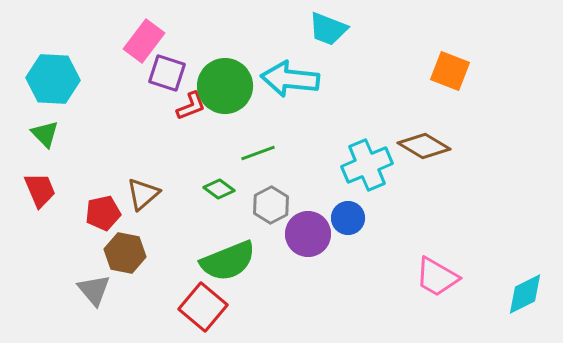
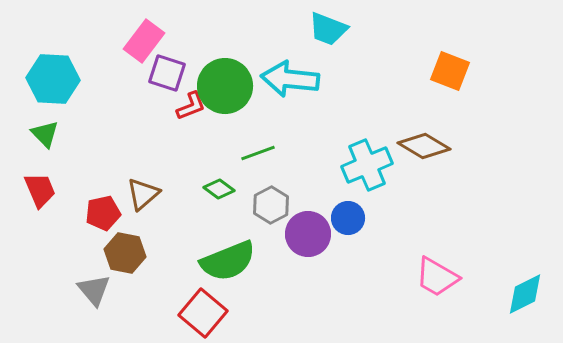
red square: moved 6 px down
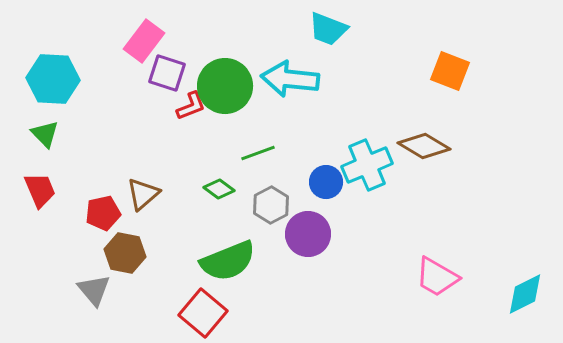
blue circle: moved 22 px left, 36 px up
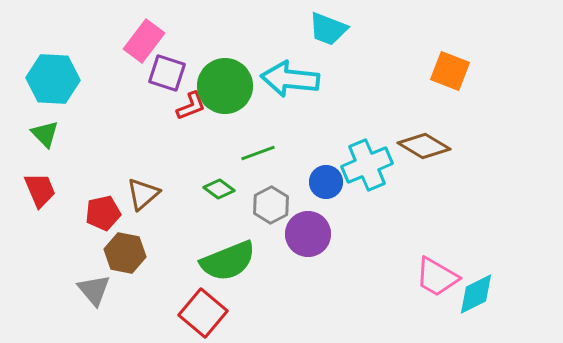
cyan diamond: moved 49 px left
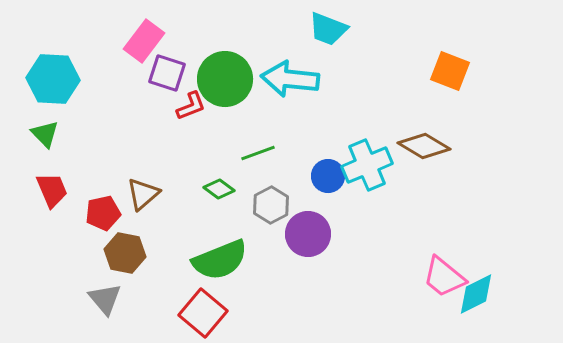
green circle: moved 7 px up
blue circle: moved 2 px right, 6 px up
red trapezoid: moved 12 px right
green semicircle: moved 8 px left, 1 px up
pink trapezoid: moved 7 px right; rotated 9 degrees clockwise
gray triangle: moved 11 px right, 9 px down
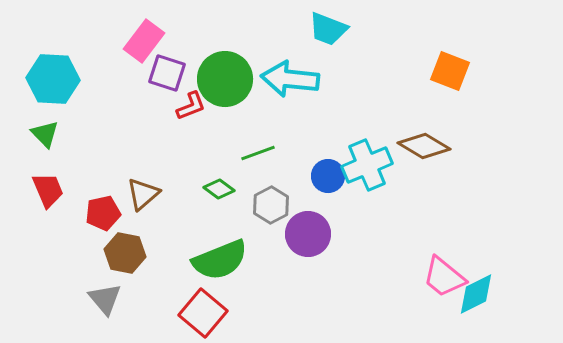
red trapezoid: moved 4 px left
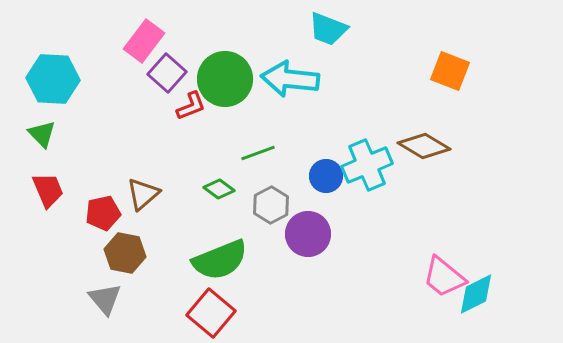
purple square: rotated 24 degrees clockwise
green triangle: moved 3 px left
blue circle: moved 2 px left
red square: moved 8 px right
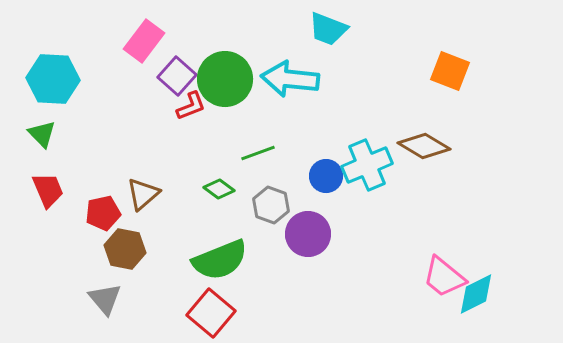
purple square: moved 10 px right, 3 px down
gray hexagon: rotated 12 degrees counterclockwise
brown hexagon: moved 4 px up
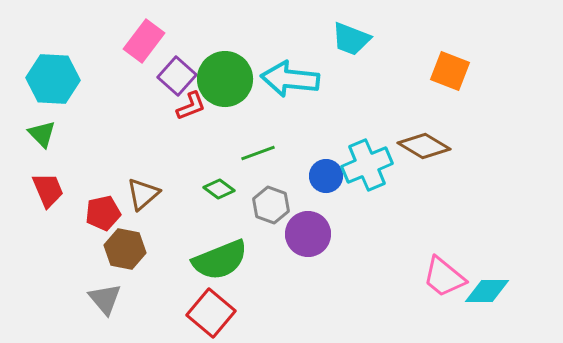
cyan trapezoid: moved 23 px right, 10 px down
cyan diamond: moved 11 px right, 3 px up; rotated 27 degrees clockwise
